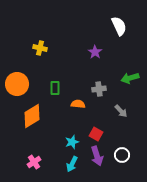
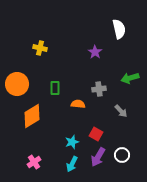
white semicircle: moved 3 px down; rotated 12 degrees clockwise
purple arrow: moved 1 px right, 1 px down; rotated 48 degrees clockwise
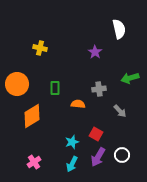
gray arrow: moved 1 px left
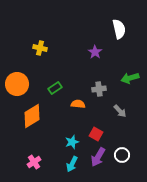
green rectangle: rotated 56 degrees clockwise
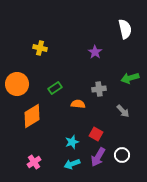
white semicircle: moved 6 px right
gray arrow: moved 3 px right
cyan arrow: rotated 42 degrees clockwise
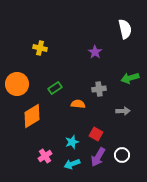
gray arrow: rotated 48 degrees counterclockwise
pink cross: moved 11 px right, 6 px up
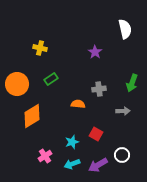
green arrow: moved 2 px right, 5 px down; rotated 54 degrees counterclockwise
green rectangle: moved 4 px left, 9 px up
purple arrow: moved 8 px down; rotated 30 degrees clockwise
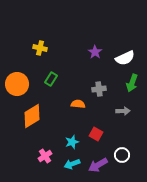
white semicircle: moved 29 px down; rotated 78 degrees clockwise
green rectangle: rotated 24 degrees counterclockwise
